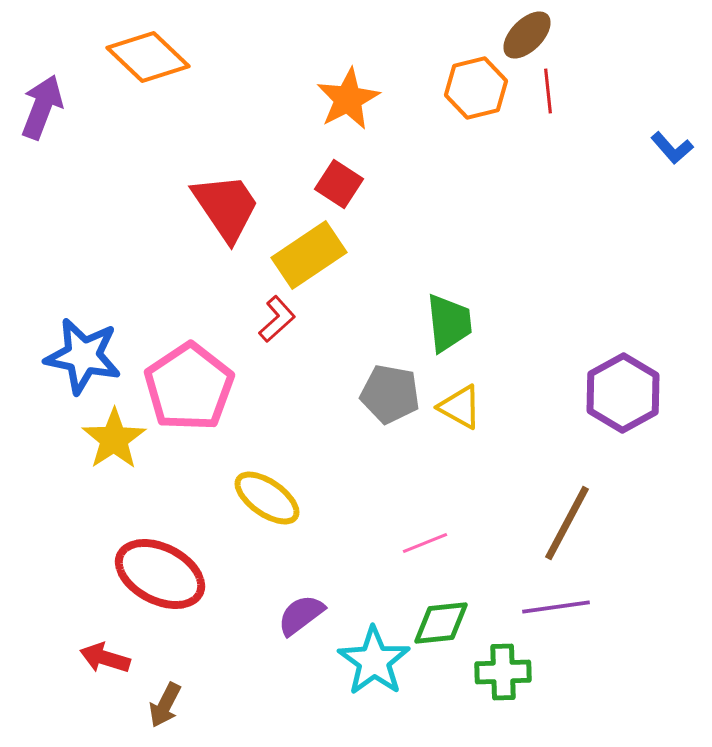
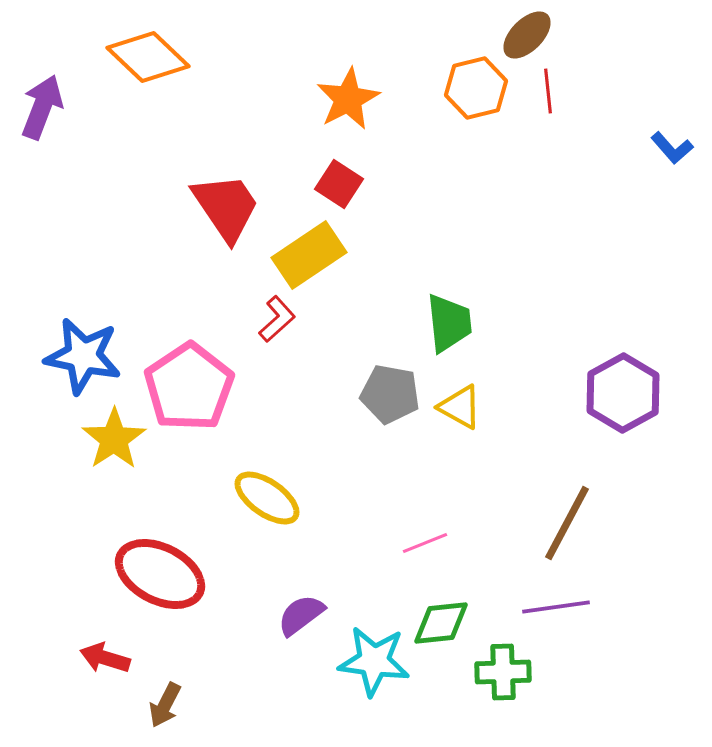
cyan star: rotated 28 degrees counterclockwise
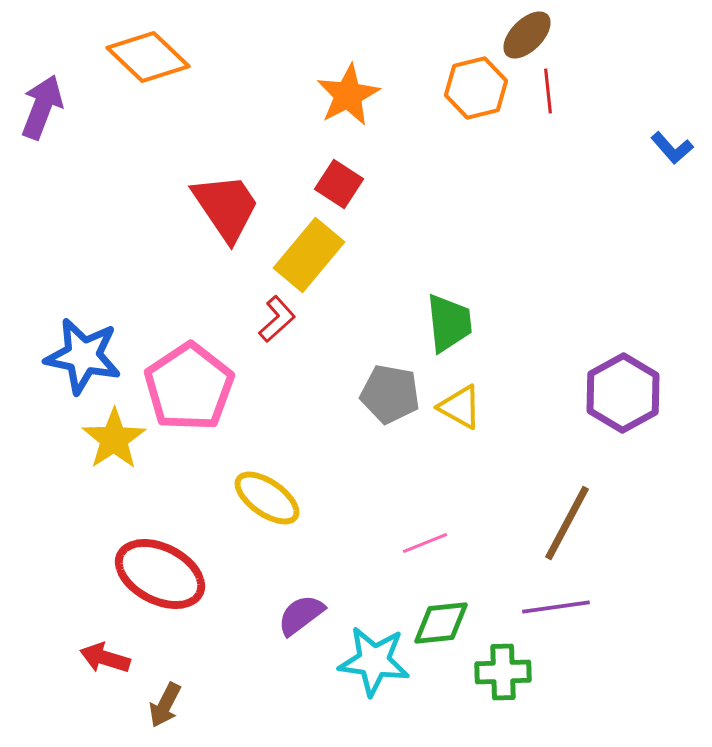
orange star: moved 4 px up
yellow rectangle: rotated 16 degrees counterclockwise
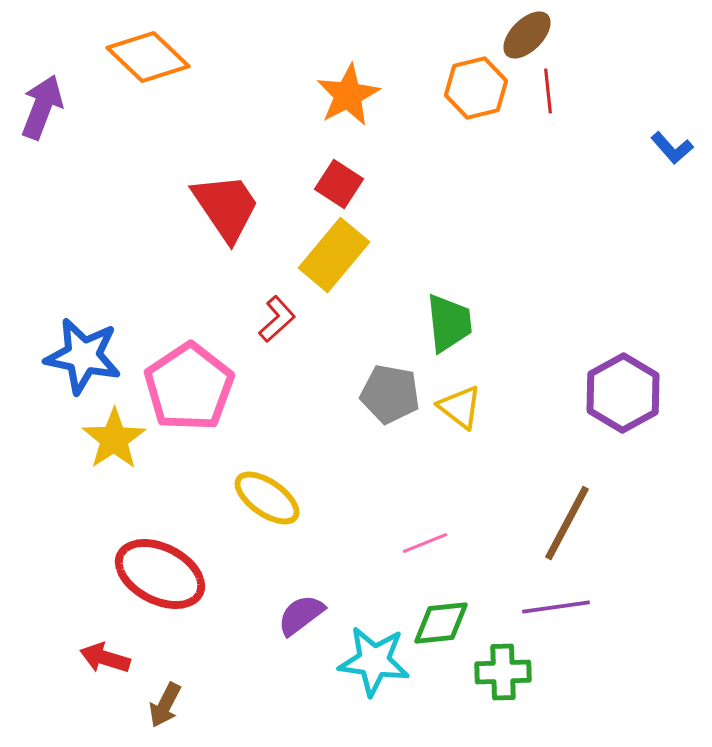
yellow rectangle: moved 25 px right
yellow triangle: rotated 9 degrees clockwise
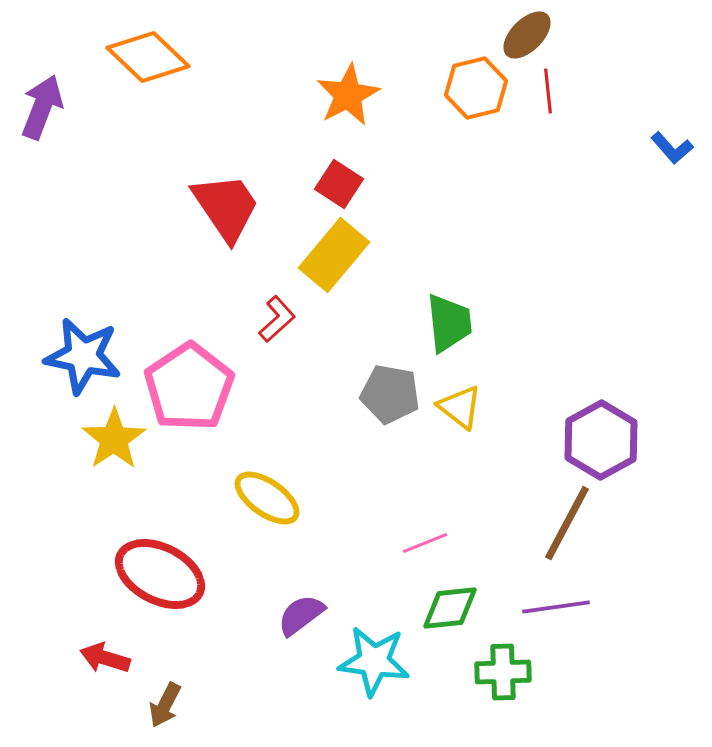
purple hexagon: moved 22 px left, 47 px down
green diamond: moved 9 px right, 15 px up
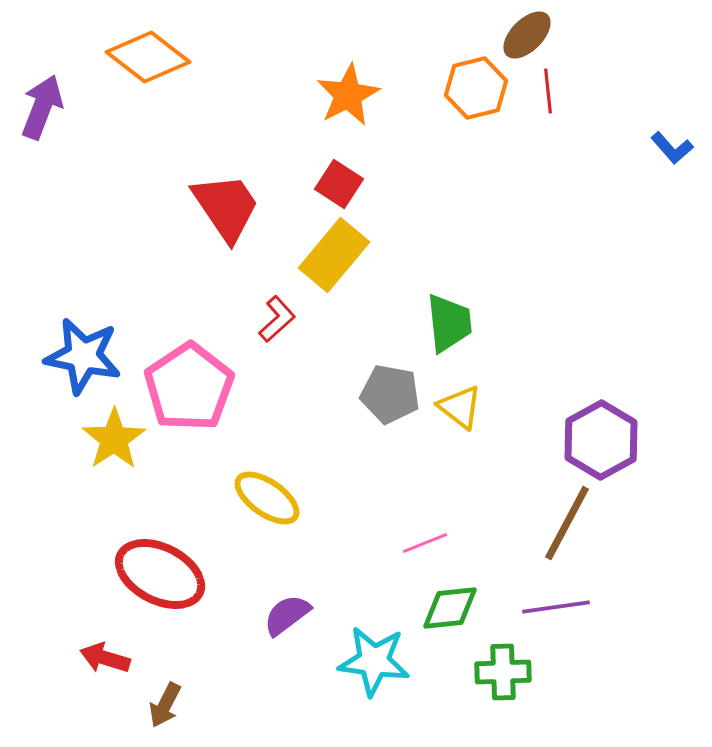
orange diamond: rotated 6 degrees counterclockwise
purple semicircle: moved 14 px left
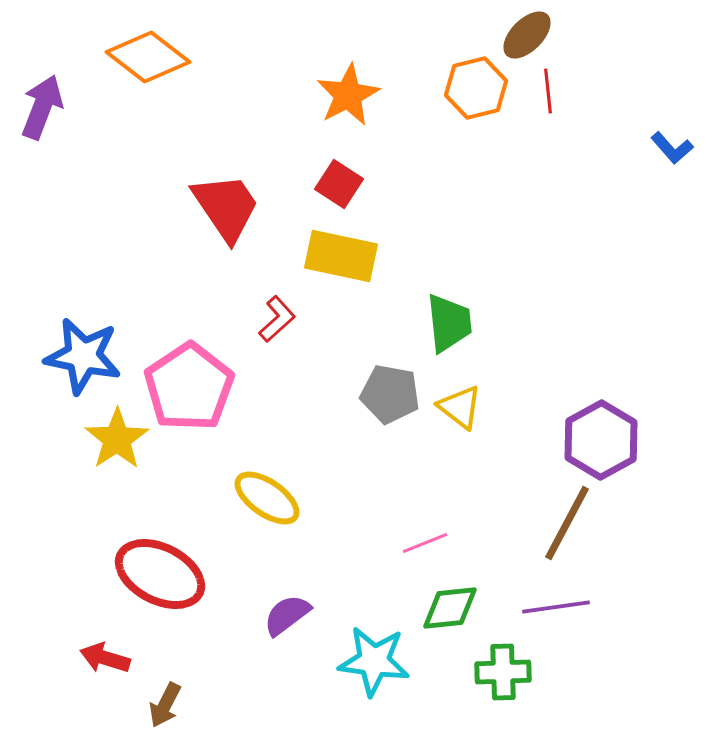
yellow rectangle: moved 7 px right, 1 px down; rotated 62 degrees clockwise
yellow star: moved 3 px right
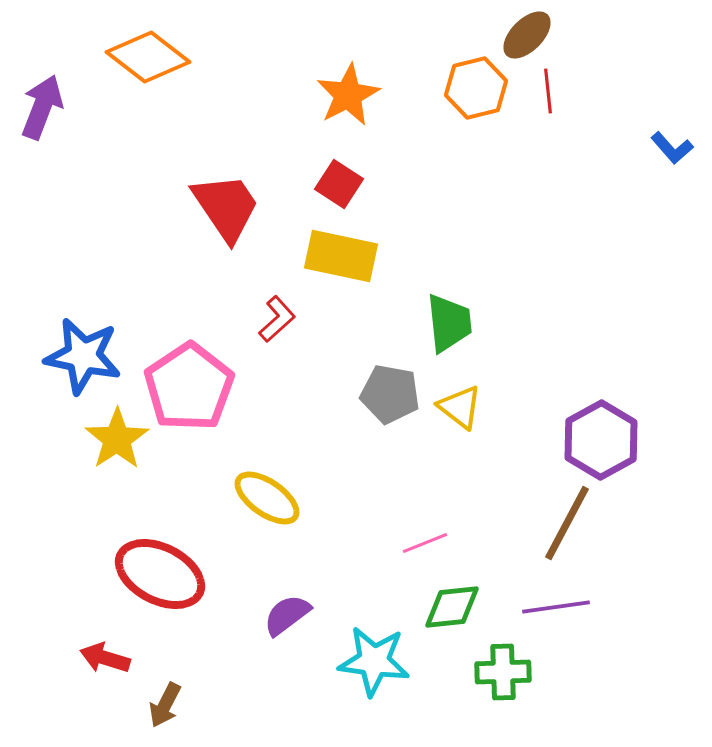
green diamond: moved 2 px right, 1 px up
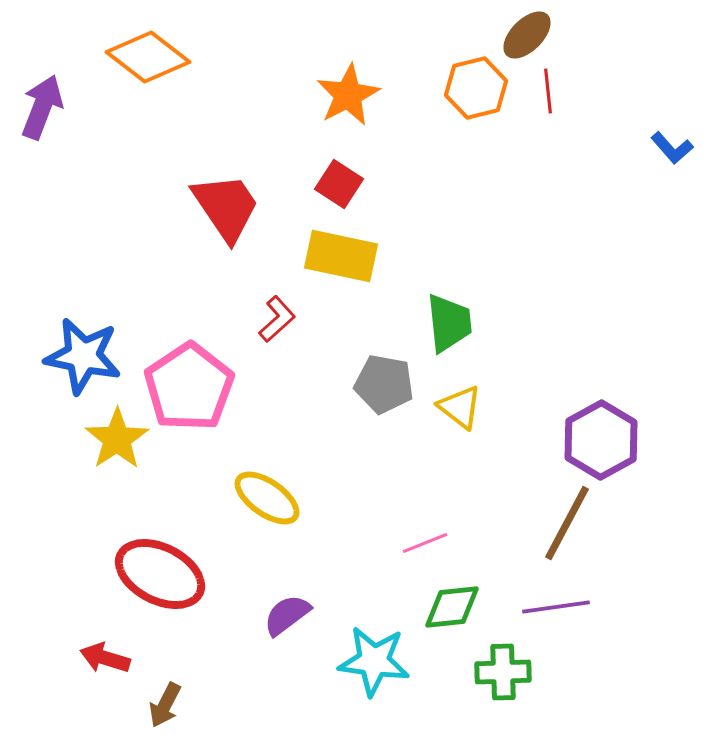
gray pentagon: moved 6 px left, 10 px up
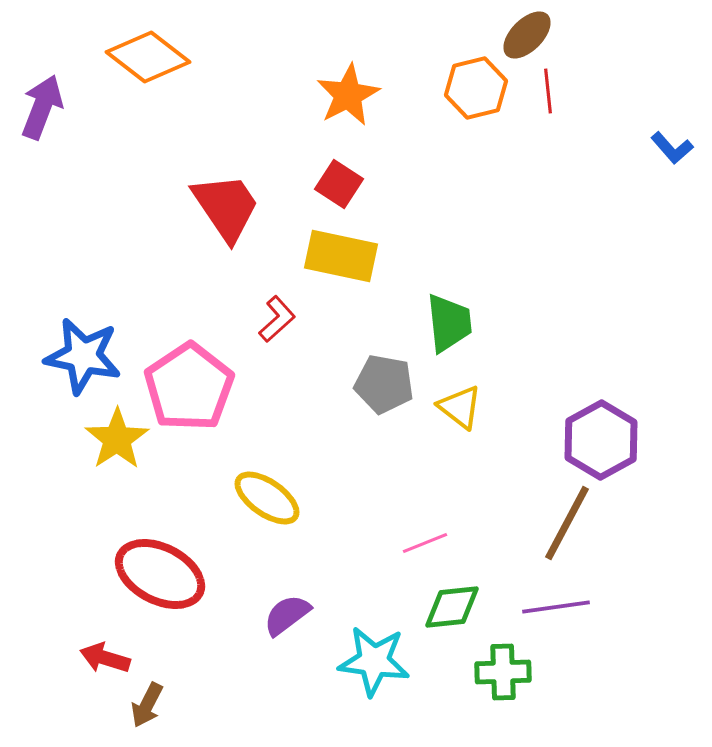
brown arrow: moved 18 px left
